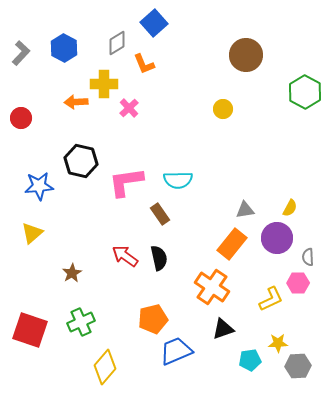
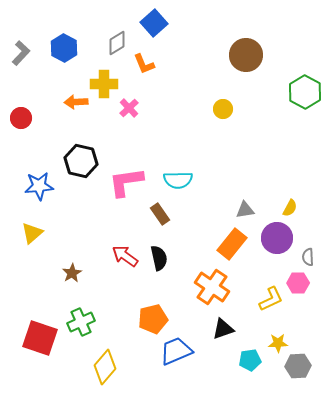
red square: moved 10 px right, 8 px down
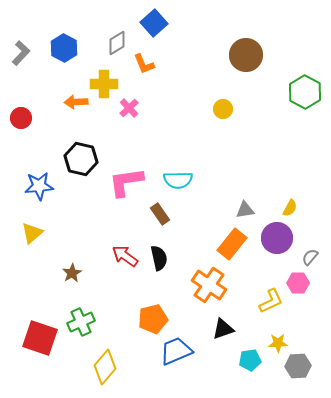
black hexagon: moved 2 px up
gray semicircle: moved 2 px right; rotated 42 degrees clockwise
orange cross: moved 3 px left, 2 px up
yellow L-shape: moved 2 px down
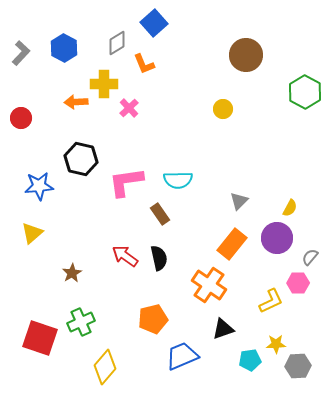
gray triangle: moved 6 px left, 9 px up; rotated 36 degrees counterclockwise
yellow star: moved 2 px left, 1 px down
blue trapezoid: moved 6 px right, 5 px down
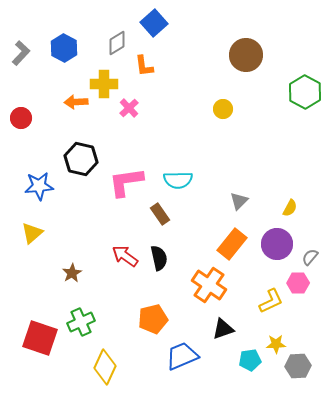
orange L-shape: moved 2 px down; rotated 15 degrees clockwise
purple circle: moved 6 px down
yellow diamond: rotated 16 degrees counterclockwise
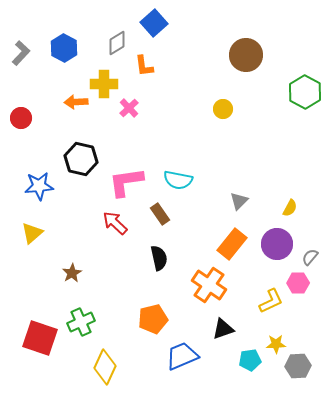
cyan semicircle: rotated 12 degrees clockwise
red arrow: moved 10 px left, 33 px up; rotated 8 degrees clockwise
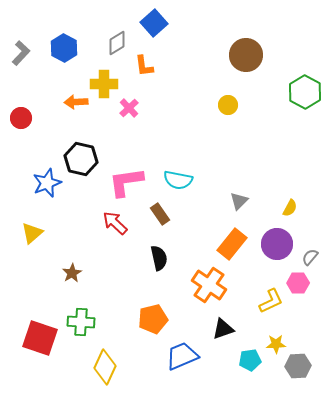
yellow circle: moved 5 px right, 4 px up
blue star: moved 8 px right, 3 px up; rotated 16 degrees counterclockwise
green cross: rotated 28 degrees clockwise
